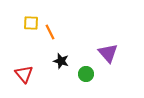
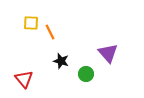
red triangle: moved 5 px down
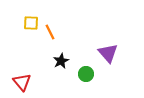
black star: rotated 28 degrees clockwise
red triangle: moved 2 px left, 3 px down
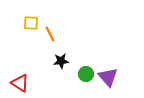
orange line: moved 2 px down
purple triangle: moved 24 px down
black star: rotated 21 degrees clockwise
red triangle: moved 2 px left, 1 px down; rotated 18 degrees counterclockwise
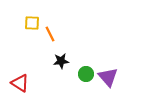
yellow square: moved 1 px right
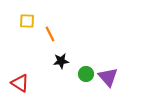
yellow square: moved 5 px left, 2 px up
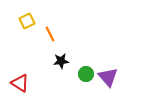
yellow square: rotated 28 degrees counterclockwise
